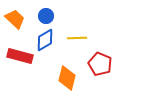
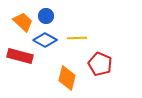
orange trapezoid: moved 8 px right, 3 px down
blue diamond: rotated 60 degrees clockwise
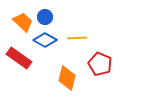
blue circle: moved 1 px left, 1 px down
red rectangle: moved 1 px left, 2 px down; rotated 20 degrees clockwise
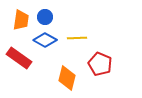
orange trapezoid: moved 2 px left, 2 px up; rotated 55 degrees clockwise
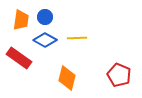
red pentagon: moved 19 px right, 11 px down
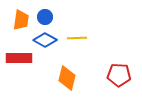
red rectangle: rotated 35 degrees counterclockwise
red pentagon: rotated 20 degrees counterclockwise
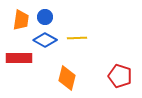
red pentagon: moved 1 px right, 1 px down; rotated 15 degrees clockwise
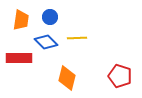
blue circle: moved 5 px right
blue diamond: moved 1 px right, 2 px down; rotated 15 degrees clockwise
